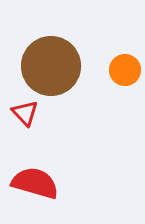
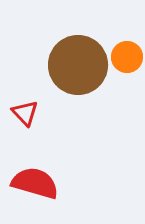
brown circle: moved 27 px right, 1 px up
orange circle: moved 2 px right, 13 px up
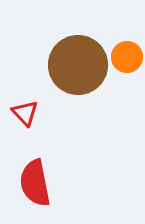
red semicircle: rotated 117 degrees counterclockwise
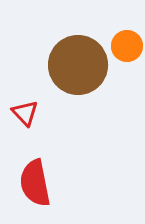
orange circle: moved 11 px up
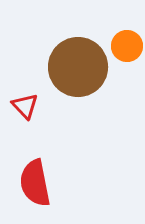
brown circle: moved 2 px down
red triangle: moved 7 px up
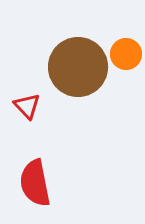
orange circle: moved 1 px left, 8 px down
red triangle: moved 2 px right
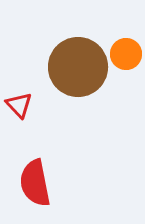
red triangle: moved 8 px left, 1 px up
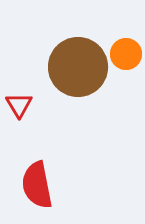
red triangle: rotated 12 degrees clockwise
red semicircle: moved 2 px right, 2 px down
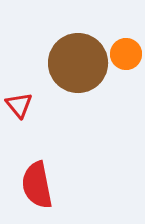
brown circle: moved 4 px up
red triangle: rotated 8 degrees counterclockwise
